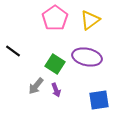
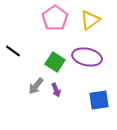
green square: moved 2 px up
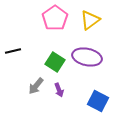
black line: rotated 49 degrees counterclockwise
purple arrow: moved 3 px right
blue square: moved 1 px left, 1 px down; rotated 35 degrees clockwise
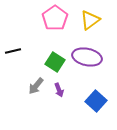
blue square: moved 2 px left; rotated 15 degrees clockwise
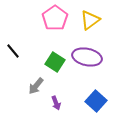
black line: rotated 63 degrees clockwise
purple arrow: moved 3 px left, 13 px down
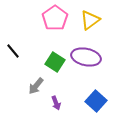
purple ellipse: moved 1 px left
